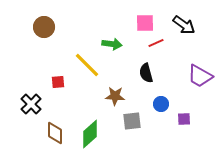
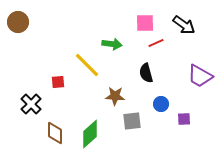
brown circle: moved 26 px left, 5 px up
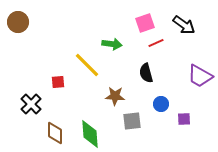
pink square: rotated 18 degrees counterclockwise
green diamond: rotated 52 degrees counterclockwise
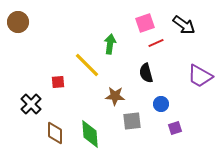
green arrow: moved 2 px left; rotated 90 degrees counterclockwise
purple square: moved 9 px left, 9 px down; rotated 16 degrees counterclockwise
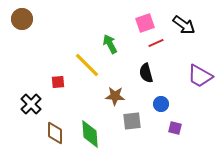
brown circle: moved 4 px right, 3 px up
green arrow: rotated 36 degrees counterclockwise
purple square: rotated 32 degrees clockwise
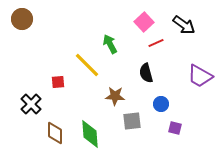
pink square: moved 1 px left, 1 px up; rotated 24 degrees counterclockwise
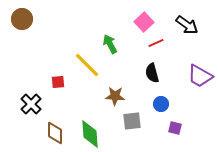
black arrow: moved 3 px right
black semicircle: moved 6 px right
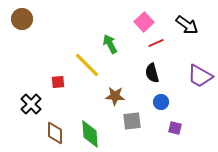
blue circle: moved 2 px up
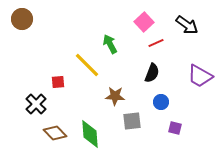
black semicircle: rotated 144 degrees counterclockwise
black cross: moved 5 px right
brown diamond: rotated 45 degrees counterclockwise
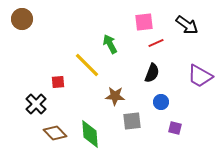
pink square: rotated 36 degrees clockwise
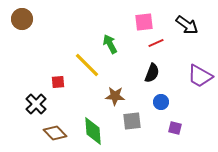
green diamond: moved 3 px right, 3 px up
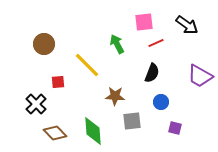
brown circle: moved 22 px right, 25 px down
green arrow: moved 7 px right
